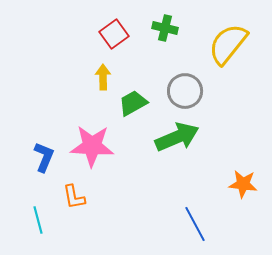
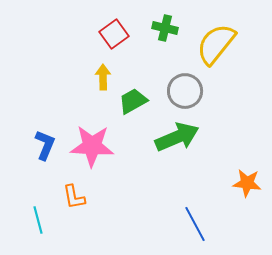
yellow semicircle: moved 12 px left
green trapezoid: moved 2 px up
blue L-shape: moved 1 px right, 12 px up
orange star: moved 4 px right, 1 px up
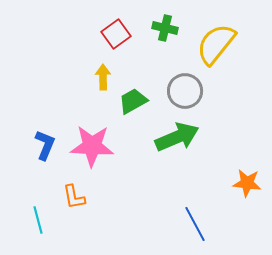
red square: moved 2 px right
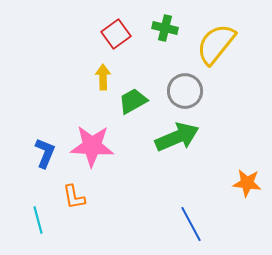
blue L-shape: moved 8 px down
blue line: moved 4 px left
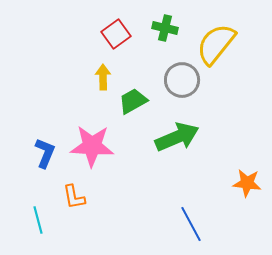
gray circle: moved 3 px left, 11 px up
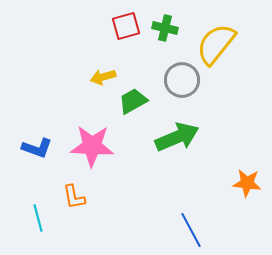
red square: moved 10 px right, 8 px up; rotated 20 degrees clockwise
yellow arrow: rotated 105 degrees counterclockwise
blue L-shape: moved 8 px left, 5 px up; rotated 88 degrees clockwise
cyan line: moved 2 px up
blue line: moved 6 px down
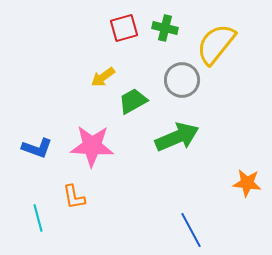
red square: moved 2 px left, 2 px down
yellow arrow: rotated 20 degrees counterclockwise
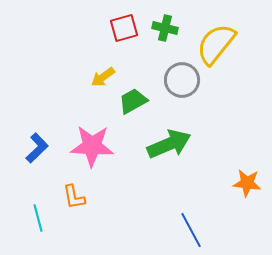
green arrow: moved 8 px left, 7 px down
blue L-shape: rotated 64 degrees counterclockwise
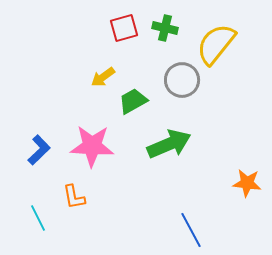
blue L-shape: moved 2 px right, 2 px down
cyan line: rotated 12 degrees counterclockwise
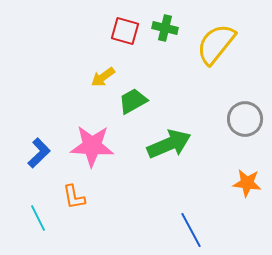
red square: moved 1 px right, 3 px down; rotated 32 degrees clockwise
gray circle: moved 63 px right, 39 px down
blue L-shape: moved 3 px down
